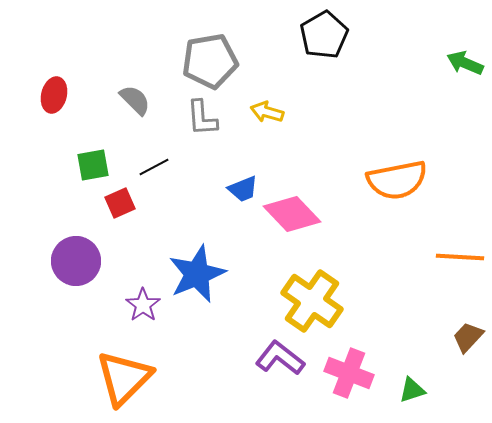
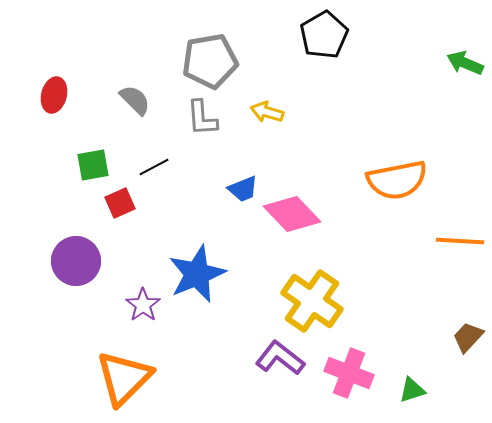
orange line: moved 16 px up
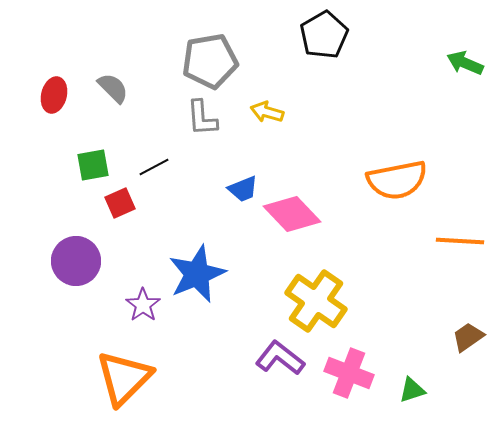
gray semicircle: moved 22 px left, 12 px up
yellow cross: moved 4 px right
brown trapezoid: rotated 12 degrees clockwise
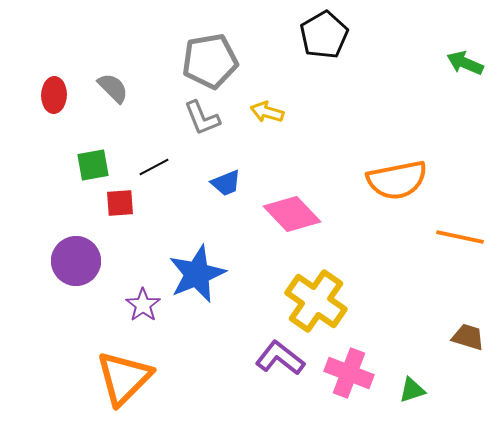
red ellipse: rotated 12 degrees counterclockwise
gray L-shape: rotated 18 degrees counterclockwise
blue trapezoid: moved 17 px left, 6 px up
red square: rotated 20 degrees clockwise
orange line: moved 4 px up; rotated 9 degrees clockwise
brown trapezoid: rotated 52 degrees clockwise
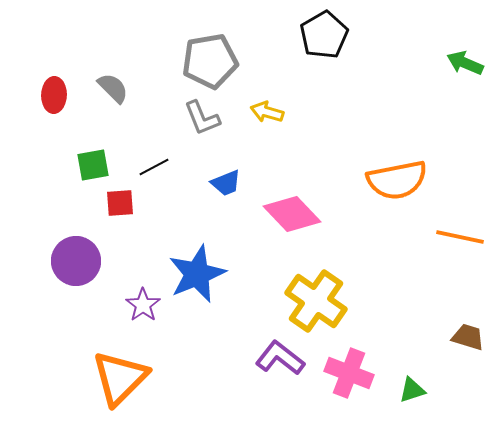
orange triangle: moved 4 px left
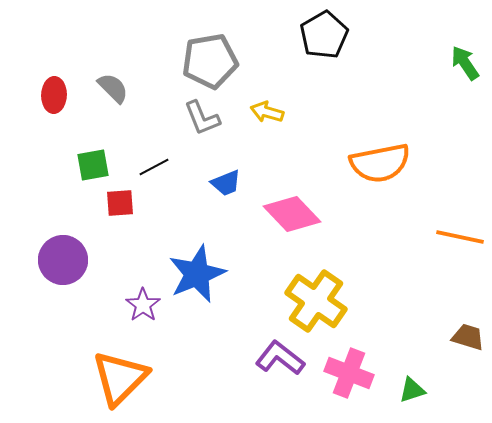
green arrow: rotated 33 degrees clockwise
orange semicircle: moved 17 px left, 17 px up
purple circle: moved 13 px left, 1 px up
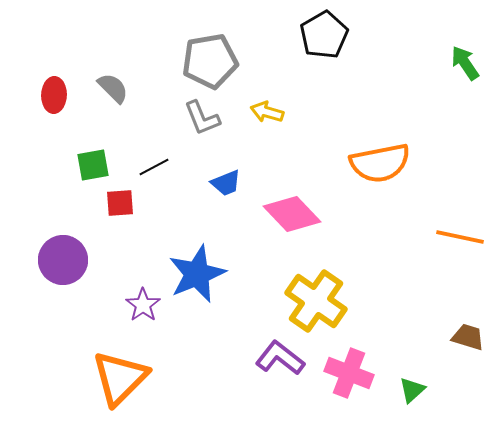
green triangle: rotated 24 degrees counterclockwise
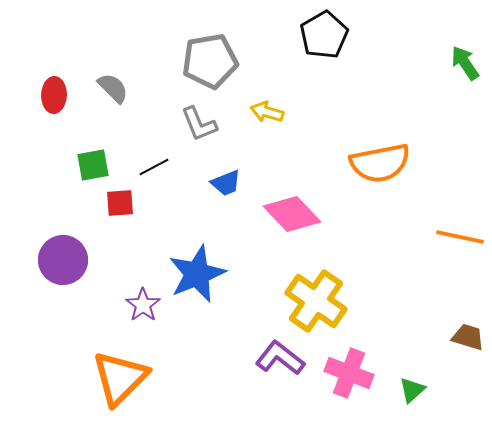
gray L-shape: moved 3 px left, 6 px down
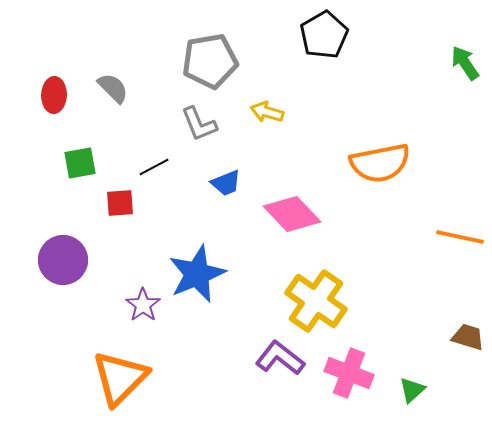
green square: moved 13 px left, 2 px up
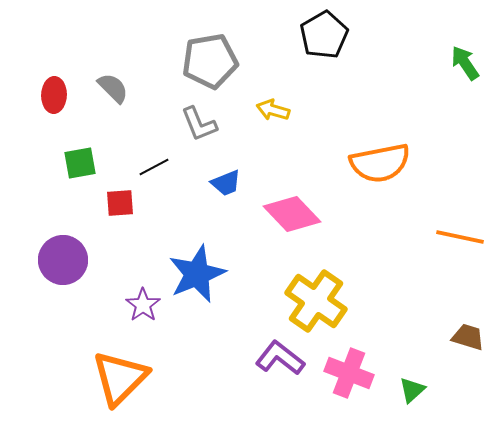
yellow arrow: moved 6 px right, 2 px up
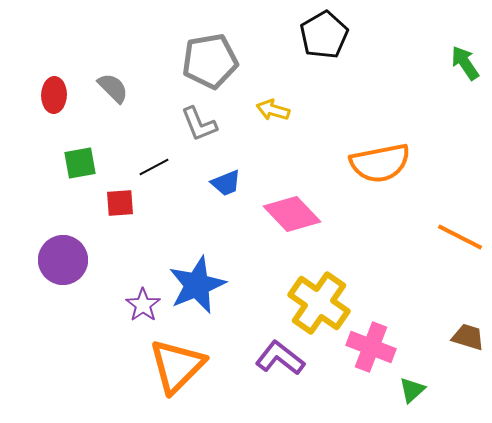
orange line: rotated 15 degrees clockwise
blue star: moved 11 px down
yellow cross: moved 3 px right, 2 px down
pink cross: moved 22 px right, 26 px up
orange triangle: moved 57 px right, 12 px up
